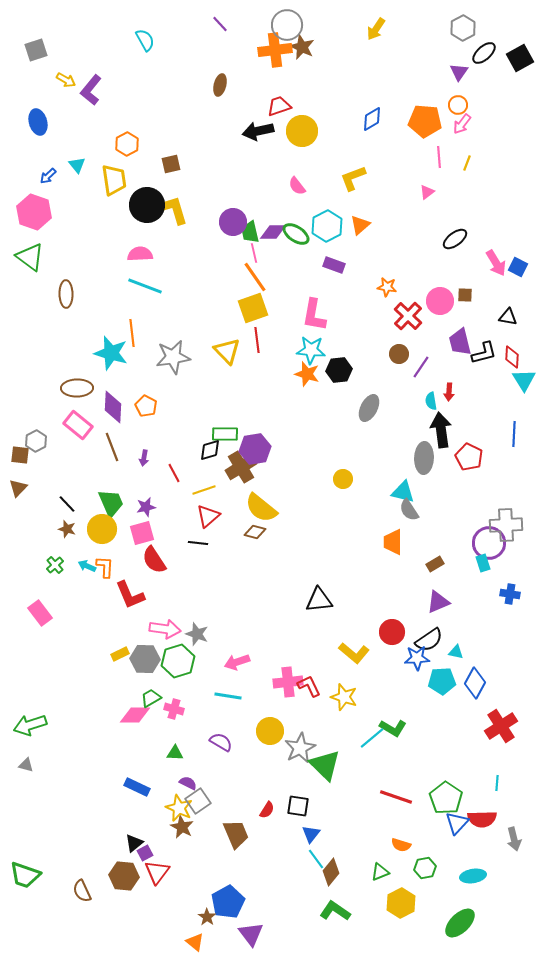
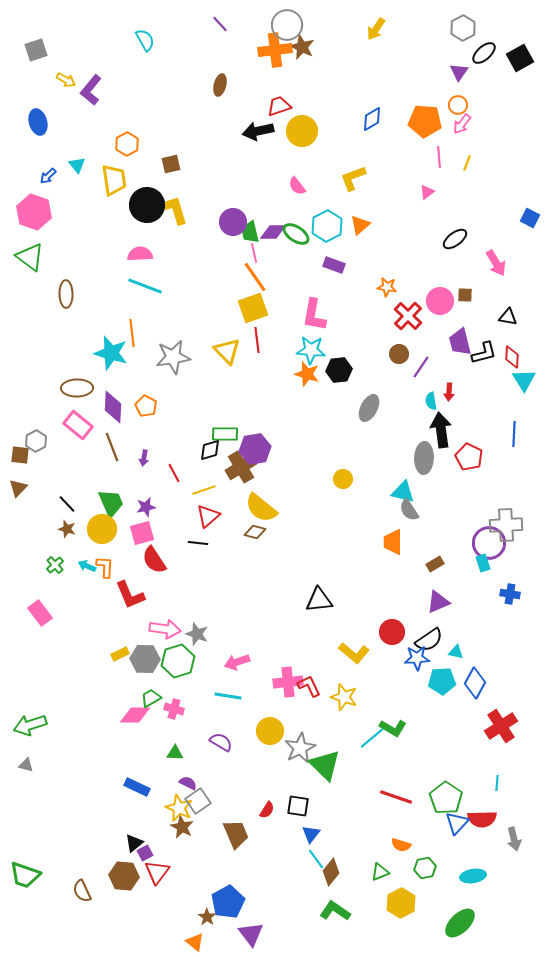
blue square at (518, 267): moved 12 px right, 49 px up
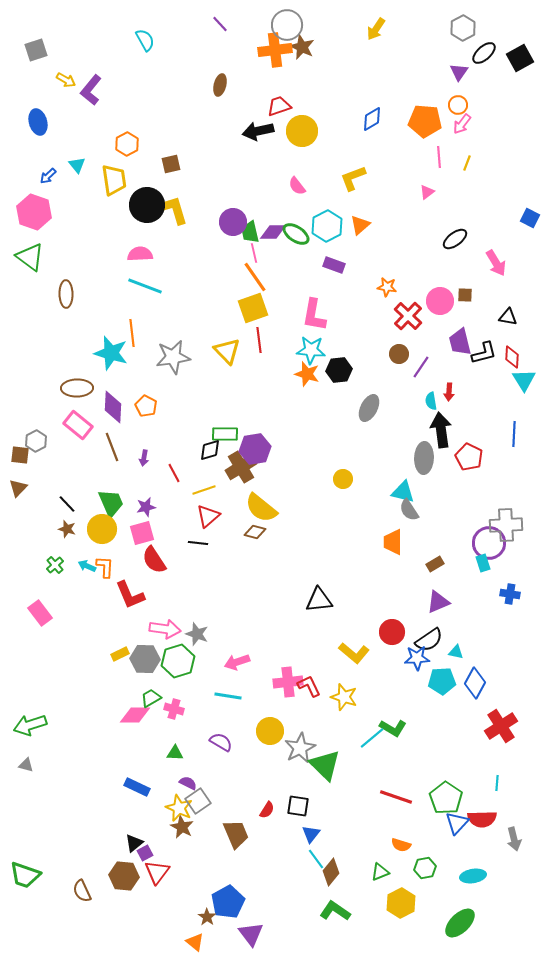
red line at (257, 340): moved 2 px right
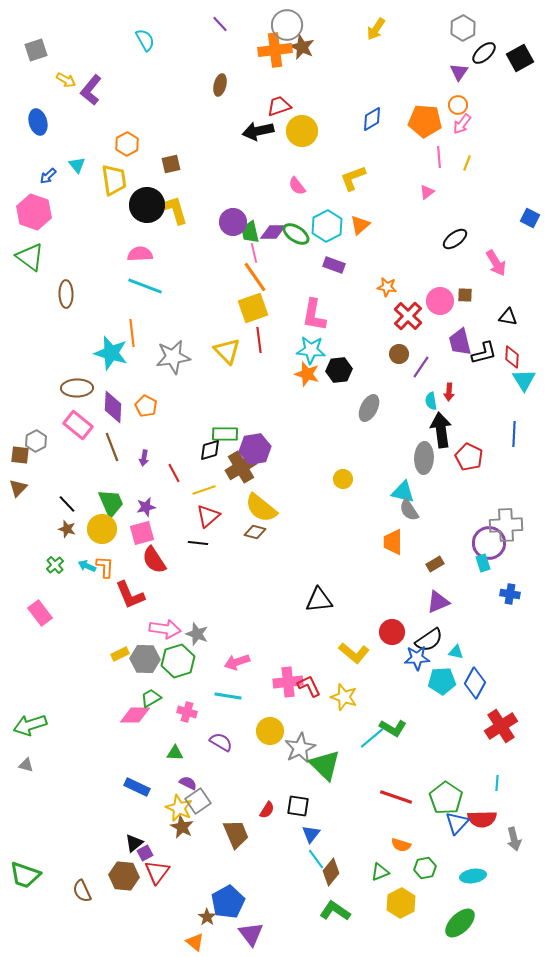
pink cross at (174, 709): moved 13 px right, 3 px down
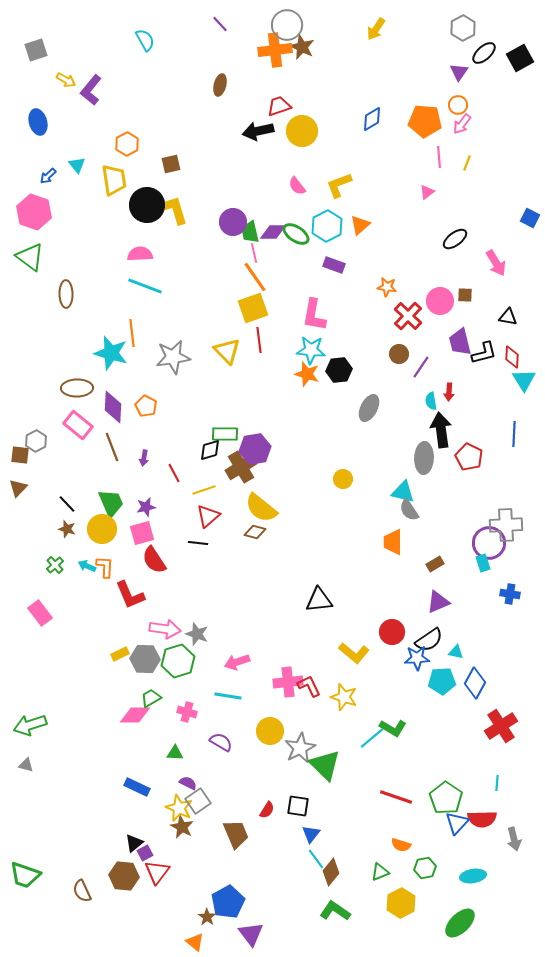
yellow L-shape at (353, 178): moved 14 px left, 7 px down
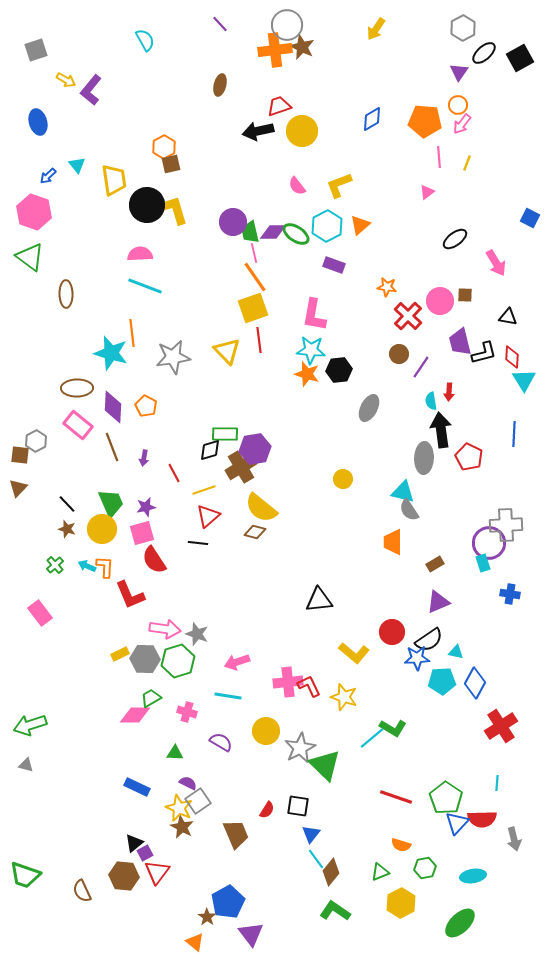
orange hexagon at (127, 144): moved 37 px right, 3 px down
yellow circle at (270, 731): moved 4 px left
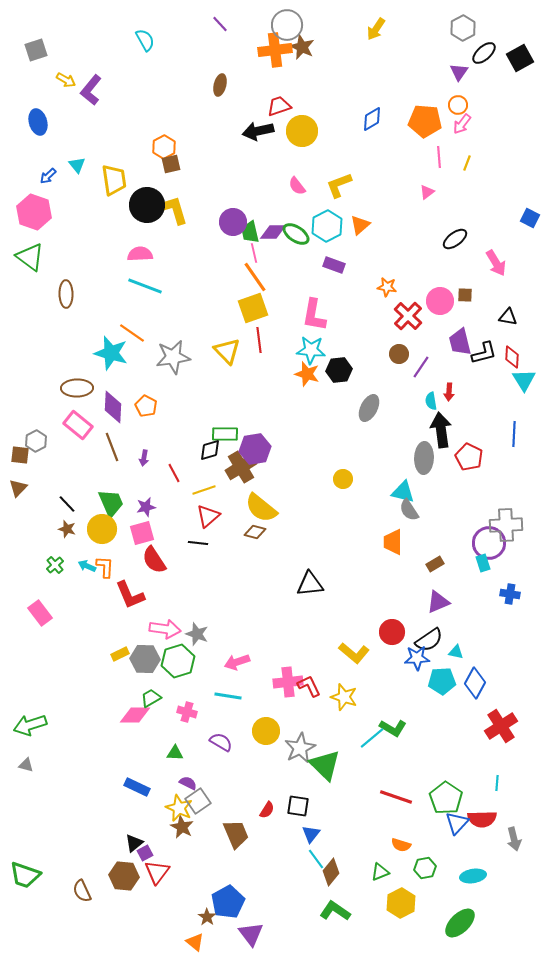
orange line at (132, 333): rotated 48 degrees counterclockwise
black triangle at (319, 600): moved 9 px left, 16 px up
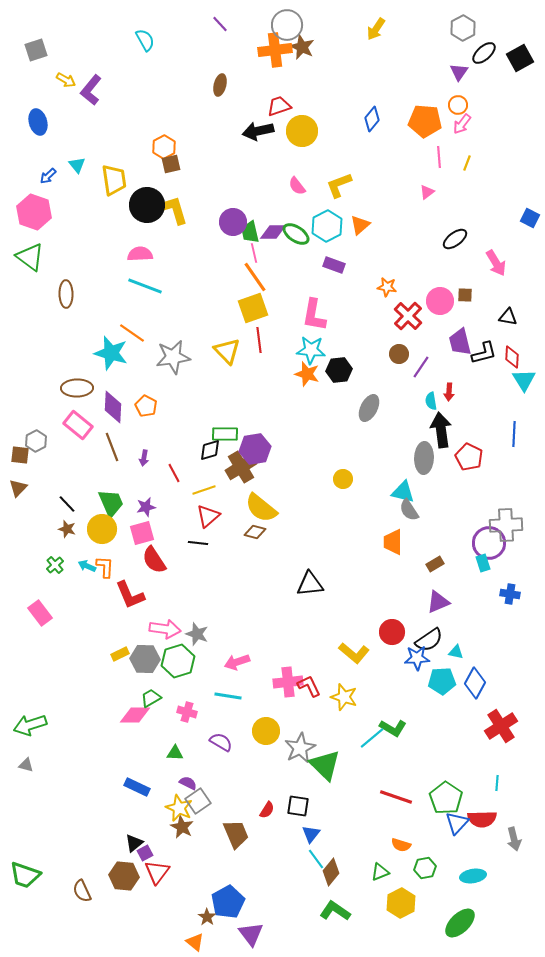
blue diamond at (372, 119): rotated 20 degrees counterclockwise
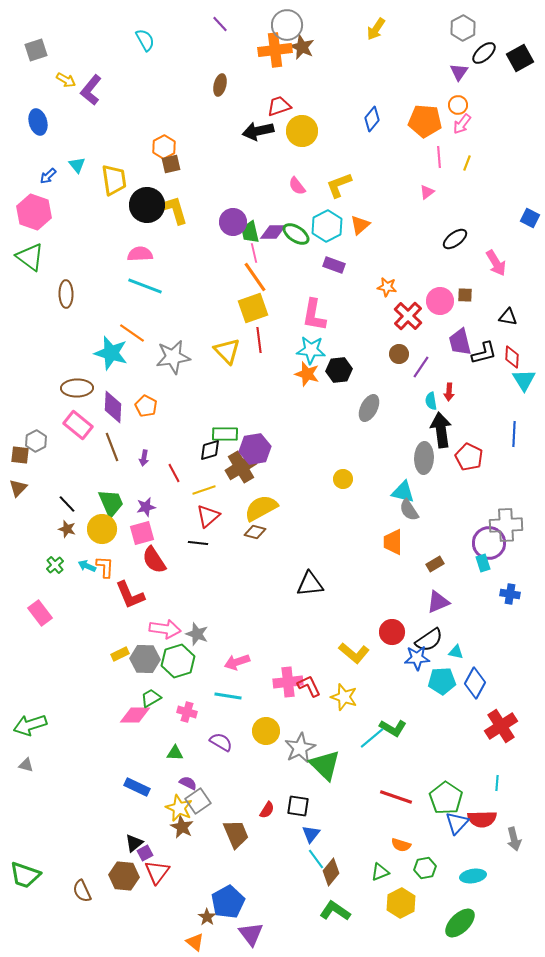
yellow semicircle at (261, 508): rotated 112 degrees clockwise
